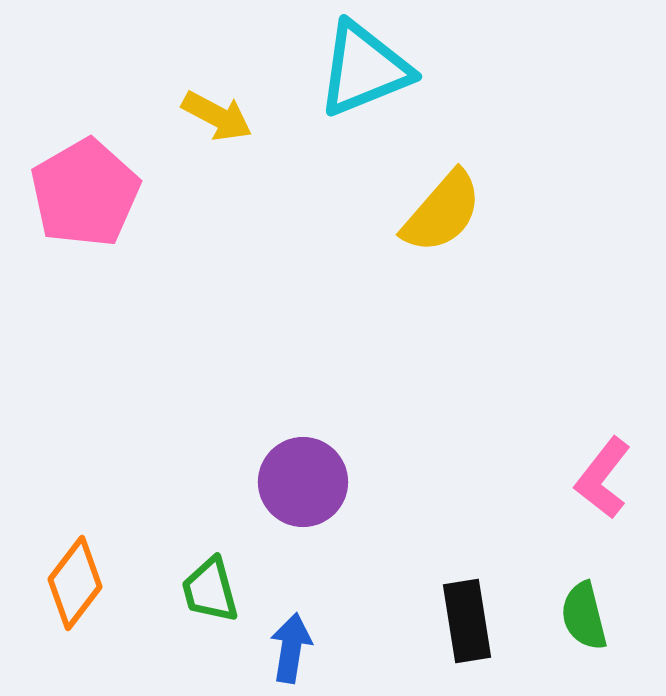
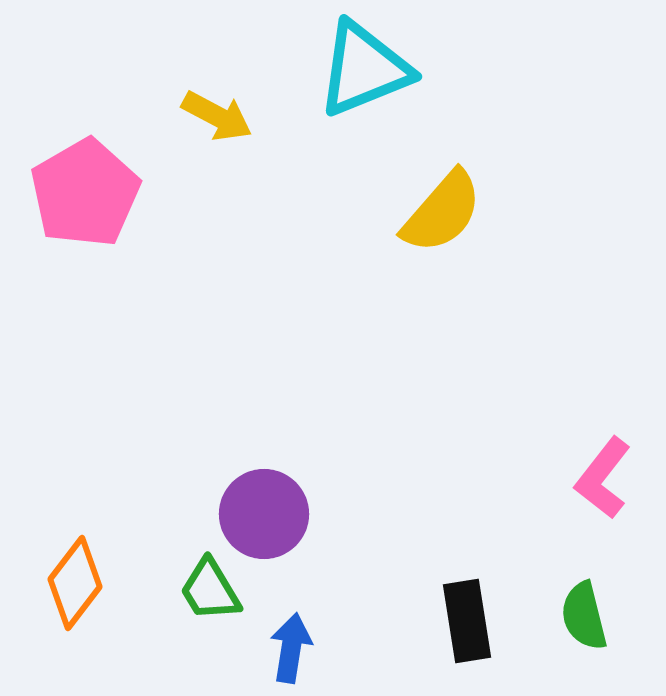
purple circle: moved 39 px left, 32 px down
green trapezoid: rotated 16 degrees counterclockwise
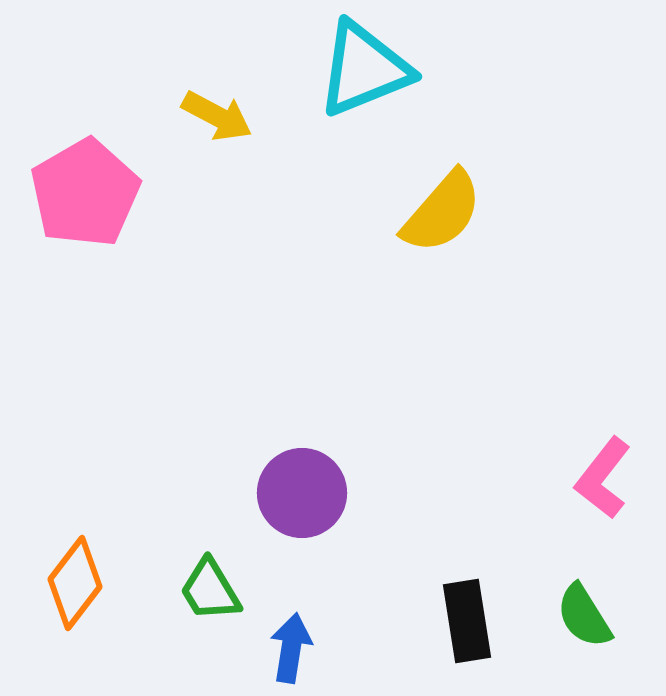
purple circle: moved 38 px right, 21 px up
green semicircle: rotated 18 degrees counterclockwise
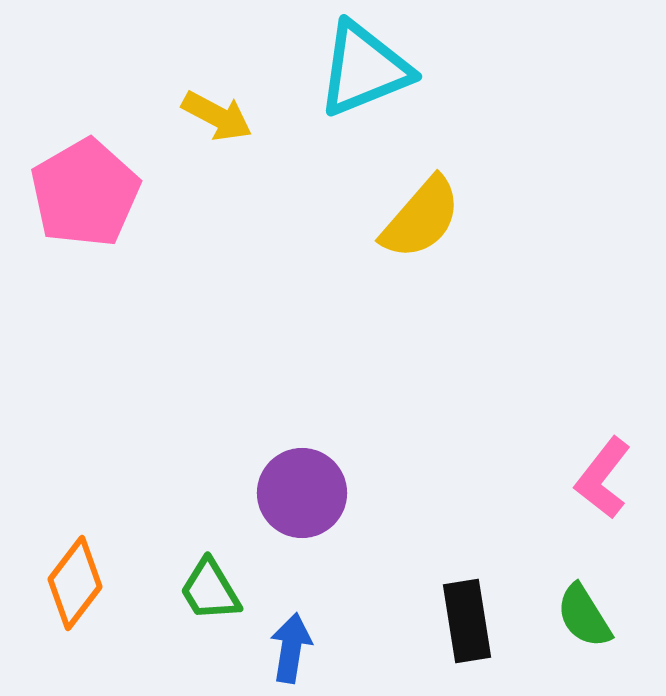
yellow semicircle: moved 21 px left, 6 px down
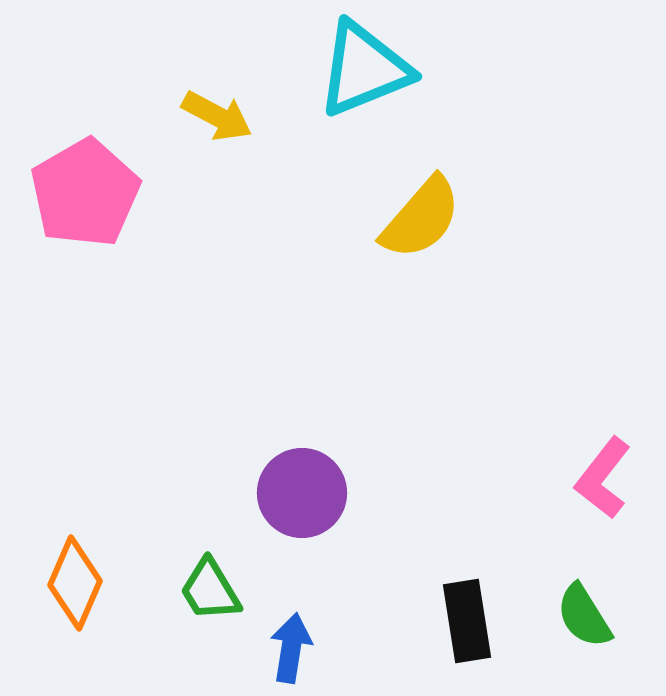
orange diamond: rotated 14 degrees counterclockwise
